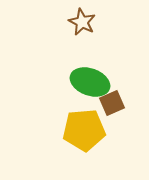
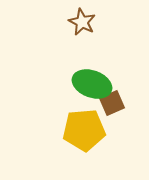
green ellipse: moved 2 px right, 2 px down
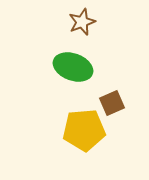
brown star: rotated 24 degrees clockwise
green ellipse: moved 19 px left, 17 px up
